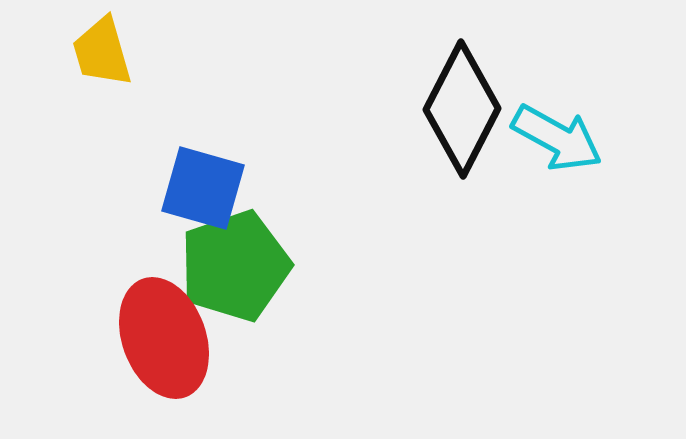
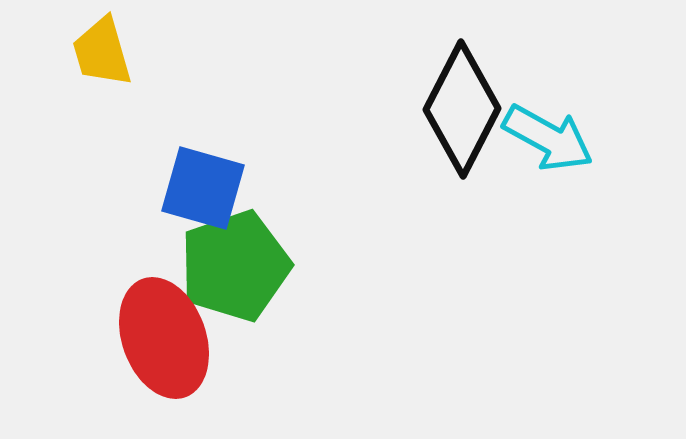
cyan arrow: moved 9 px left
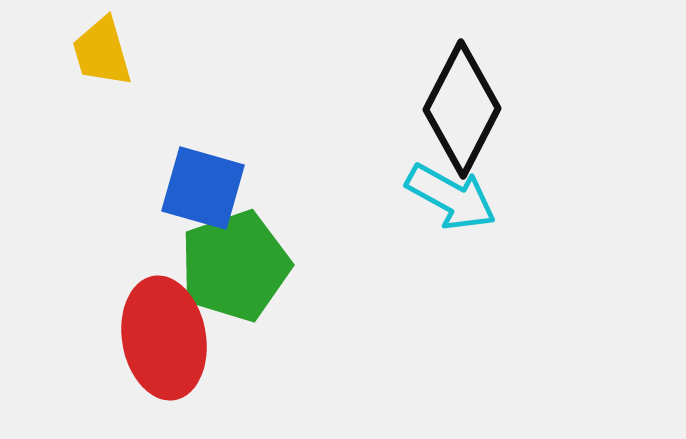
cyan arrow: moved 97 px left, 59 px down
red ellipse: rotated 10 degrees clockwise
